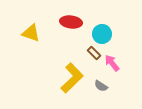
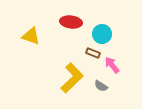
yellow triangle: moved 3 px down
brown rectangle: moved 1 px left; rotated 24 degrees counterclockwise
pink arrow: moved 2 px down
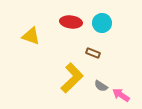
cyan circle: moved 11 px up
pink arrow: moved 9 px right, 30 px down; rotated 18 degrees counterclockwise
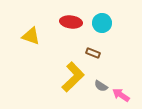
yellow L-shape: moved 1 px right, 1 px up
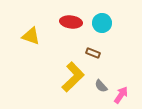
gray semicircle: rotated 16 degrees clockwise
pink arrow: rotated 90 degrees clockwise
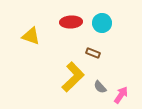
red ellipse: rotated 10 degrees counterclockwise
gray semicircle: moved 1 px left, 1 px down
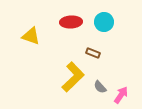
cyan circle: moved 2 px right, 1 px up
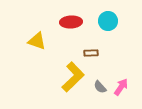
cyan circle: moved 4 px right, 1 px up
yellow triangle: moved 6 px right, 5 px down
brown rectangle: moved 2 px left; rotated 24 degrees counterclockwise
pink arrow: moved 8 px up
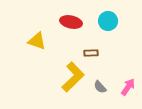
red ellipse: rotated 15 degrees clockwise
pink arrow: moved 7 px right
